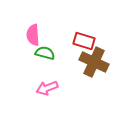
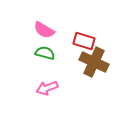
pink semicircle: moved 11 px right, 5 px up; rotated 55 degrees counterclockwise
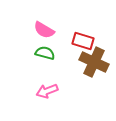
red rectangle: moved 1 px left
pink arrow: moved 3 px down
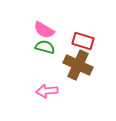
green semicircle: moved 6 px up
brown cross: moved 16 px left, 3 px down
pink arrow: rotated 15 degrees clockwise
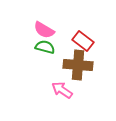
red rectangle: rotated 20 degrees clockwise
brown cross: rotated 20 degrees counterclockwise
pink arrow: moved 15 px right, 1 px up; rotated 40 degrees clockwise
